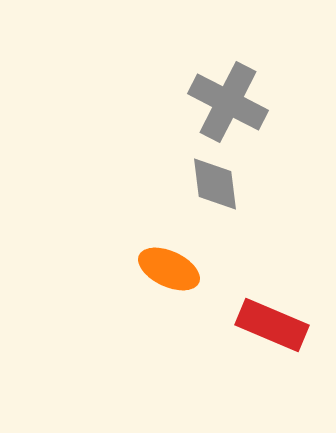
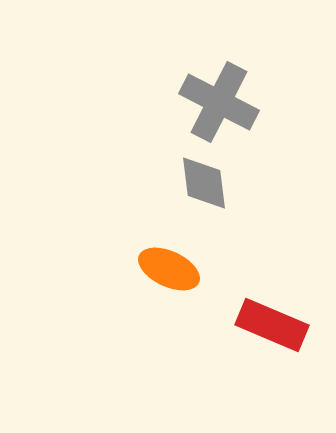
gray cross: moved 9 px left
gray diamond: moved 11 px left, 1 px up
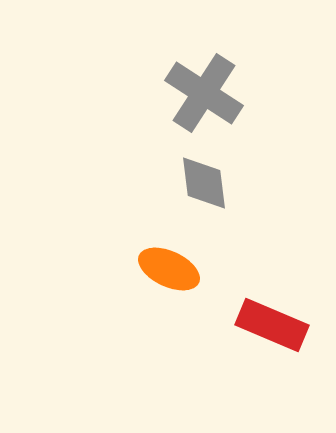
gray cross: moved 15 px left, 9 px up; rotated 6 degrees clockwise
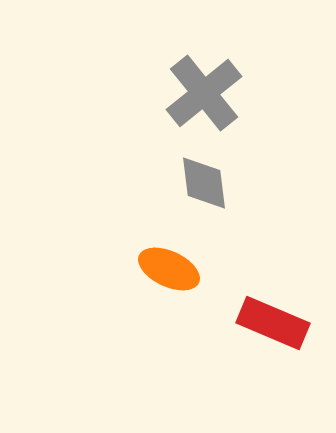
gray cross: rotated 18 degrees clockwise
red rectangle: moved 1 px right, 2 px up
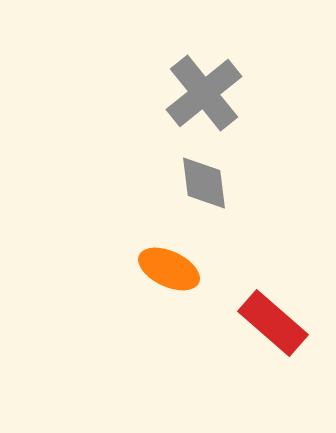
red rectangle: rotated 18 degrees clockwise
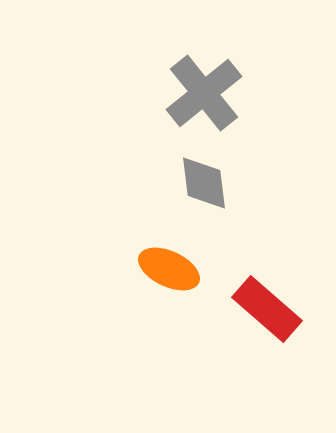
red rectangle: moved 6 px left, 14 px up
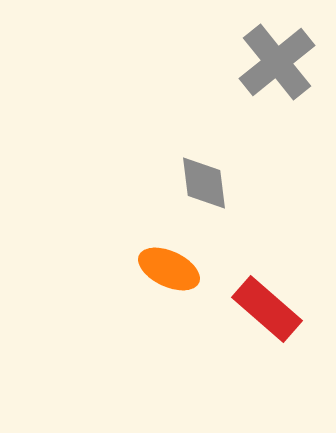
gray cross: moved 73 px right, 31 px up
